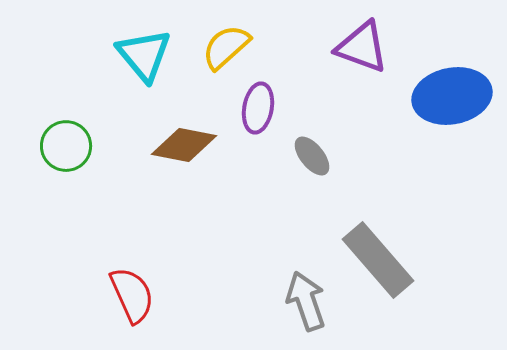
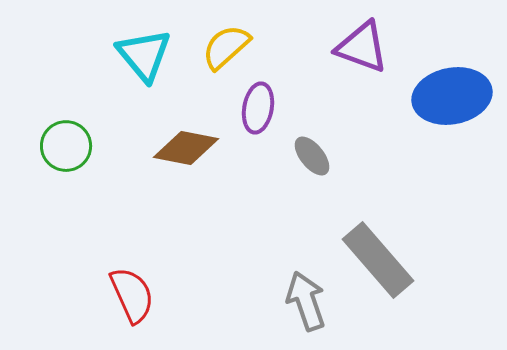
brown diamond: moved 2 px right, 3 px down
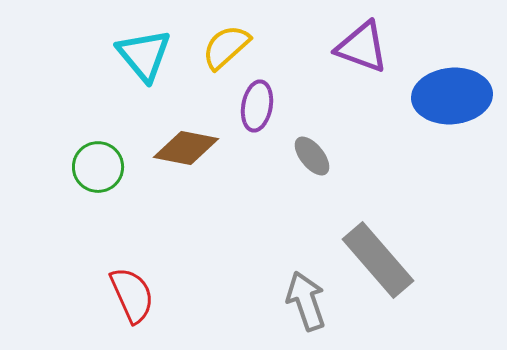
blue ellipse: rotated 6 degrees clockwise
purple ellipse: moved 1 px left, 2 px up
green circle: moved 32 px right, 21 px down
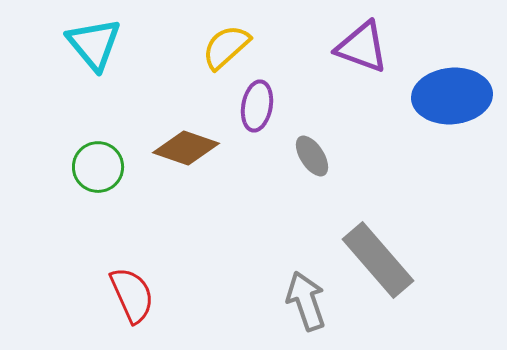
cyan triangle: moved 50 px left, 11 px up
brown diamond: rotated 8 degrees clockwise
gray ellipse: rotated 6 degrees clockwise
